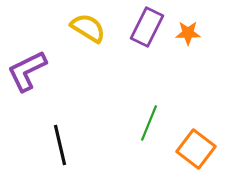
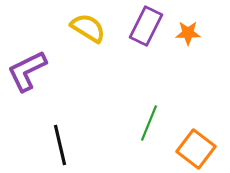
purple rectangle: moved 1 px left, 1 px up
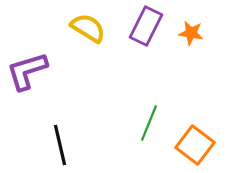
orange star: moved 3 px right; rotated 10 degrees clockwise
purple L-shape: rotated 9 degrees clockwise
orange square: moved 1 px left, 4 px up
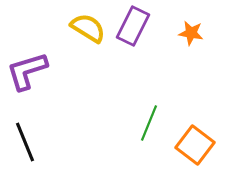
purple rectangle: moved 13 px left
black line: moved 35 px left, 3 px up; rotated 9 degrees counterclockwise
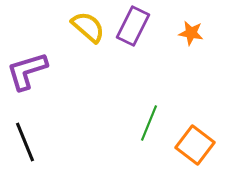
yellow semicircle: moved 1 px up; rotated 9 degrees clockwise
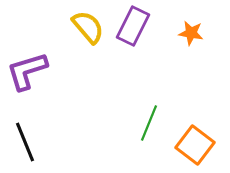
yellow semicircle: rotated 9 degrees clockwise
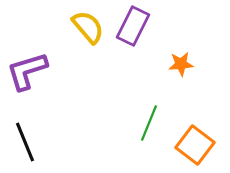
orange star: moved 10 px left, 31 px down; rotated 15 degrees counterclockwise
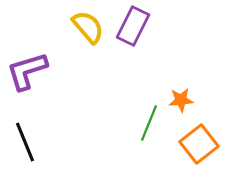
orange star: moved 36 px down
orange square: moved 4 px right, 1 px up; rotated 15 degrees clockwise
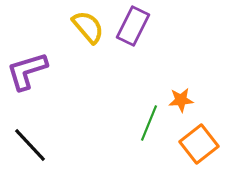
black line: moved 5 px right, 3 px down; rotated 21 degrees counterclockwise
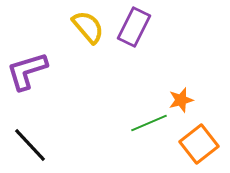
purple rectangle: moved 1 px right, 1 px down
orange star: rotated 10 degrees counterclockwise
green line: rotated 45 degrees clockwise
